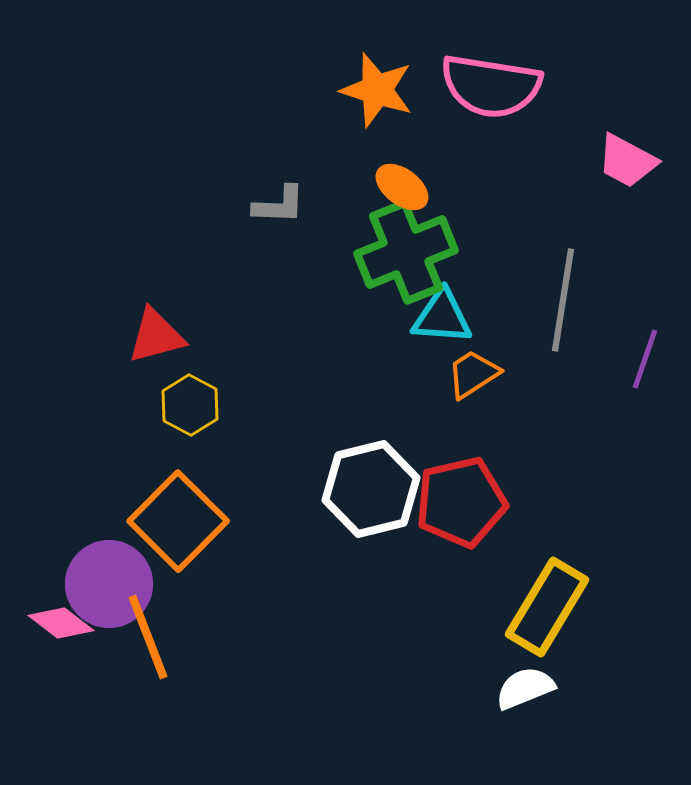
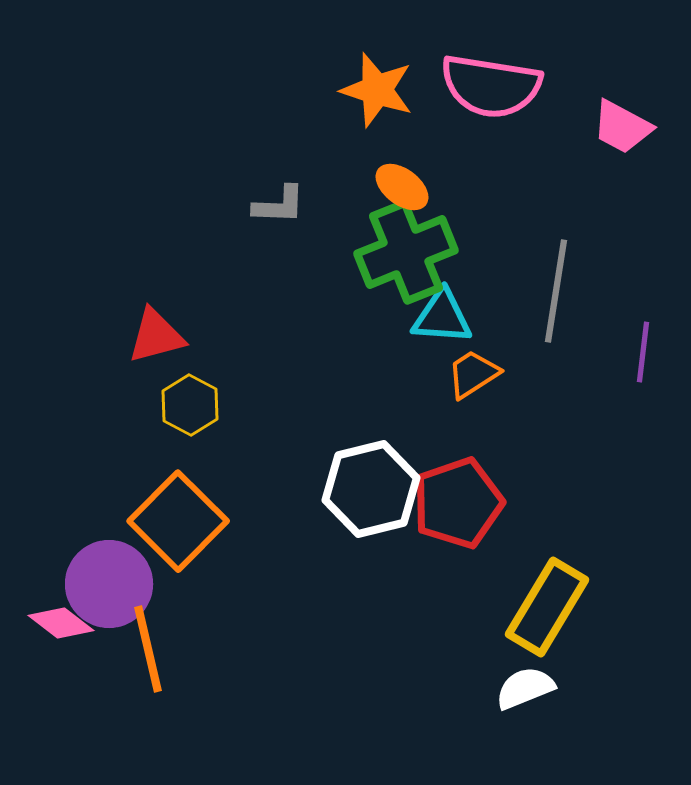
pink trapezoid: moved 5 px left, 34 px up
gray line: moved 7 px left, 9 px up
purple line: moved 2 px left, 7 px up; rotated 12 degrees counterclockwise
red pentagon: moved 3 px left, 1 px down; rotated 6 degrees counterclockwise
orange line: moved 12 px down; rotated 8 degrees clockwise
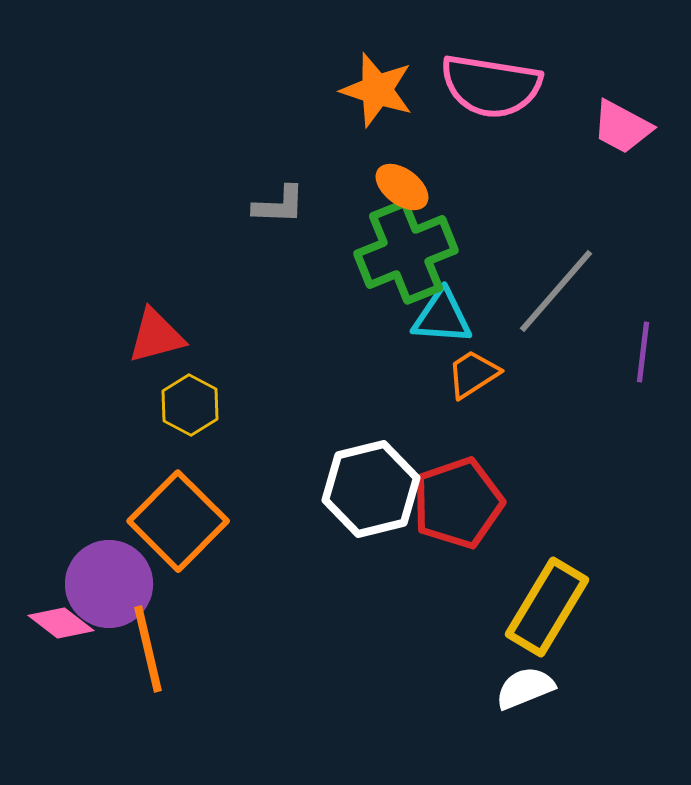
gray line: rotated 32 degrees clockwise
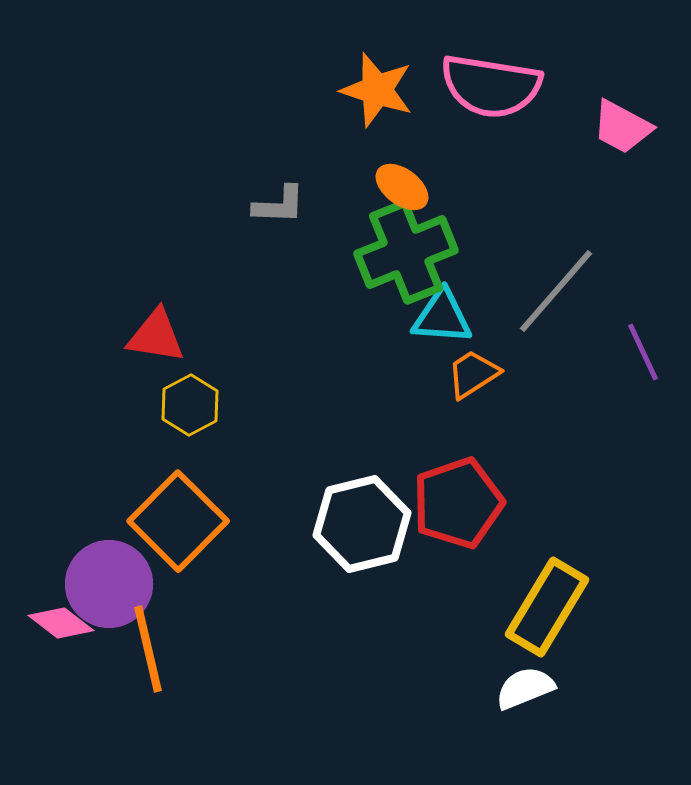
red triangle: rotated 24 degrees clockwise
purple line: rotated 32 degrees counterclockwise
yellow hexagon: rotated 4 degrees clockwise
white hexagon: moved 9 px left, 35 px down
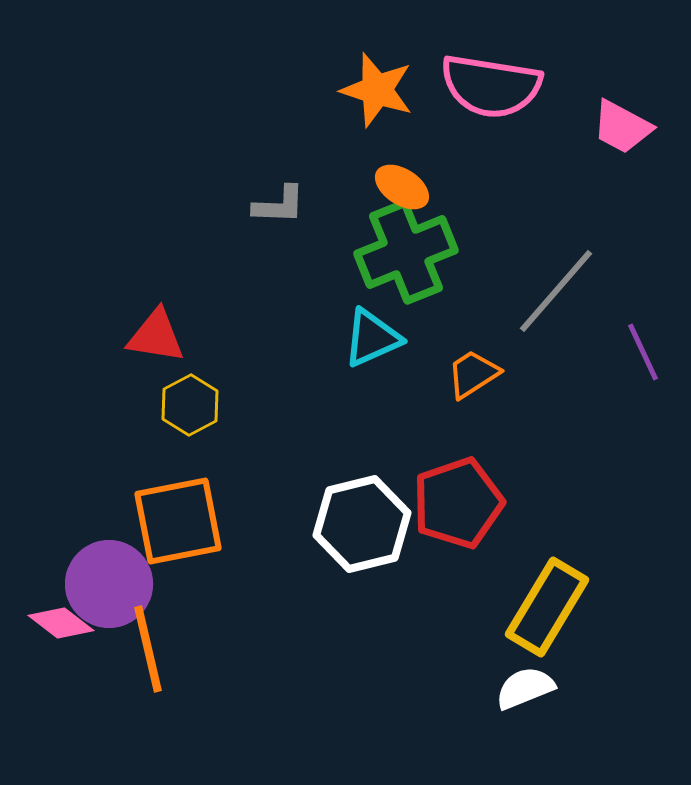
orange ellipse: rotated 4 degrees counterclockwise
cyan triangle: moved 70 px left, 21 px down; rotated 28 degrees counterclockwise
orange square: rotated 34 degrees clockwise
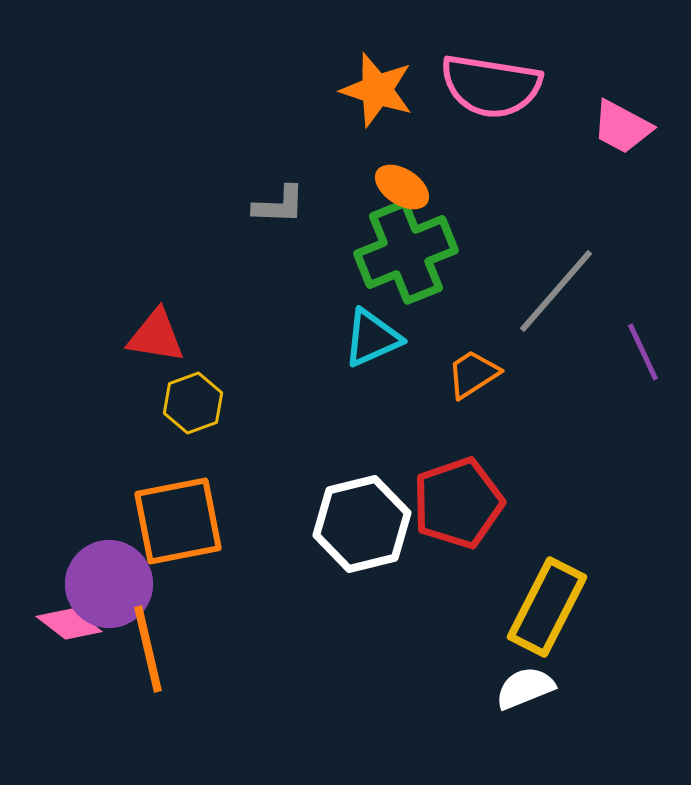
yellow hexagon: moved 3 px right, 2 px up; rotated 8 degrees clockwise
yellow rectangle: rotated 4 degrees counterclockwise
pink diamond: moved 8 px right, 1 px down
